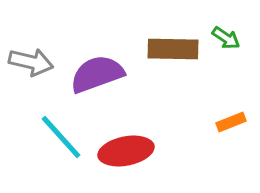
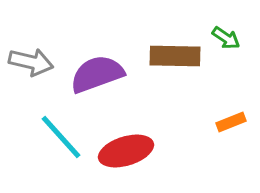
brown rectangle: moved 2 px right, 7 px down
red ellipse: rotated 6 degrees counterclockwise
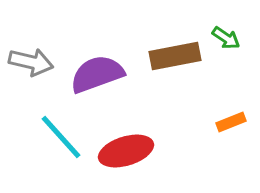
brown rectangle: rotated 12 degrees counterclockwise
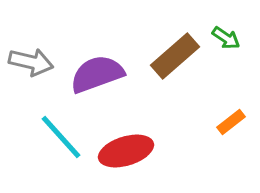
brown rectangle: rotated 30 degrees counterclockwise
orange rectangle: rotated 16 degrees counterclockwise
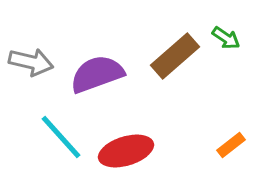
orange rectangle: moved 23 px down
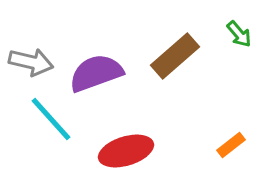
green arrow: moved 13 px right, 4 px up; rotated 16 degrees clockwise
purple semicircle: moved 1 px left, 1 px up
cyan line: moved 10 px left, 18 px up
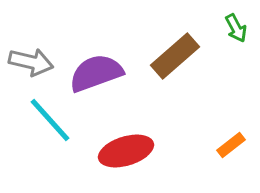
green arrow: moved 3 px left, 6 px up; rotated 12 degrees clockwise
cyan line: moved 1 px left, 1 px down
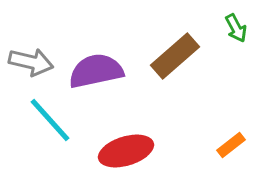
purple semicircle: moved 2 px up; rotated 8 degrees clockwise
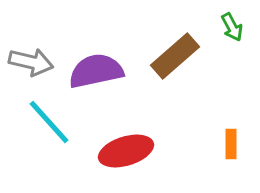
green arrow: moved 4 px left, 1 px up
cyan line: moved 1 px left, 2 px down
orange rectangle: moved 1 px up; rotated 52 degrees counterclockwise
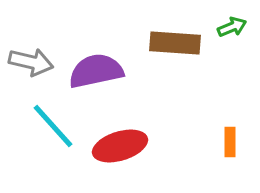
green arrow: rotated 84 degrees counterclockwise
brown rectangle: moved 13 px up; rotated 45 degrees clockwise
cyan line: moved 4 px right, 4 px down
orange rectangle: moved 1 px left, 2 px up
red ellipse: moved 6 px left, 5 px up
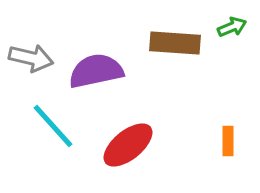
gray arrow: moved 4 px up
orange rectangle: moved 2 px left, 1 px up
red ellipse: moved 8 px right, 1 px up; rotated 22 degrees counterclockwise
